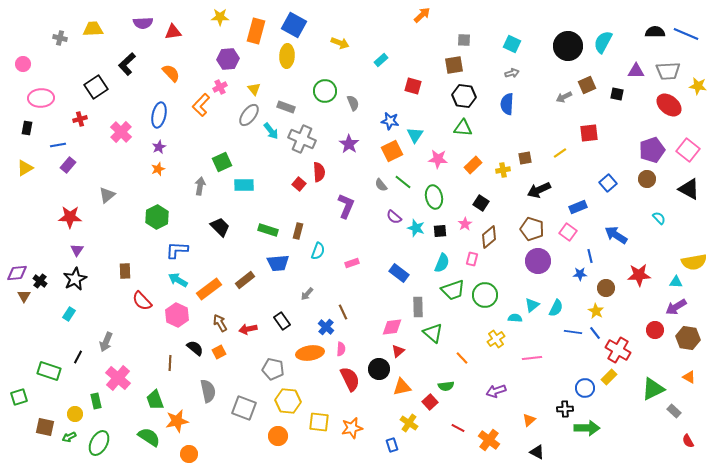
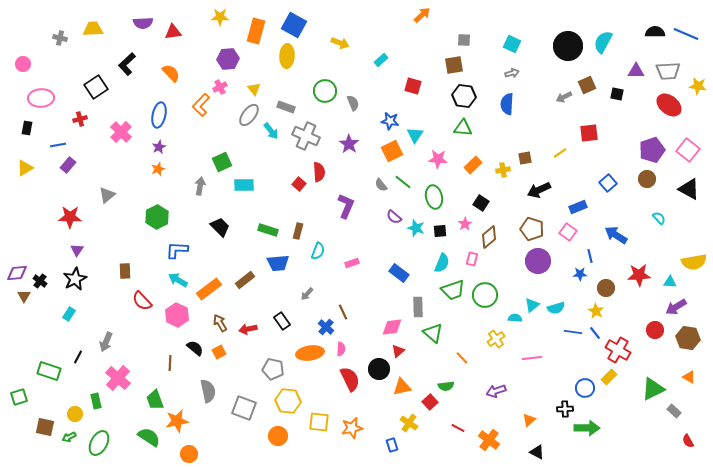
gray cross at (302, 139): moved 4 px right, 3 px up
cyan triangle at (676, 282): moved 6 px left
cyan semicircle at (556, 308): rotated 48 degrees clockwise
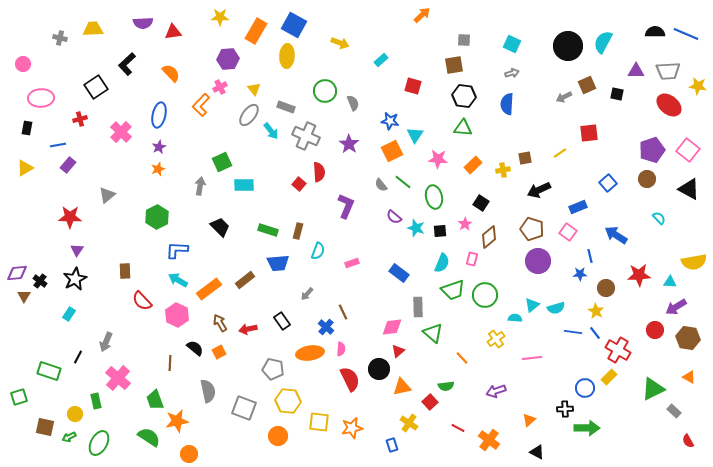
orange rectangle at (256, 31): rotated 15 degrees clockwise
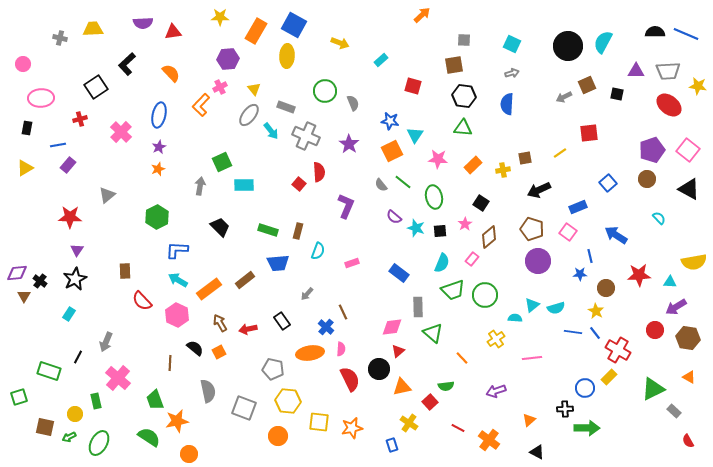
pink rectangle at (472, 259): rotated 24 degrees clockwise
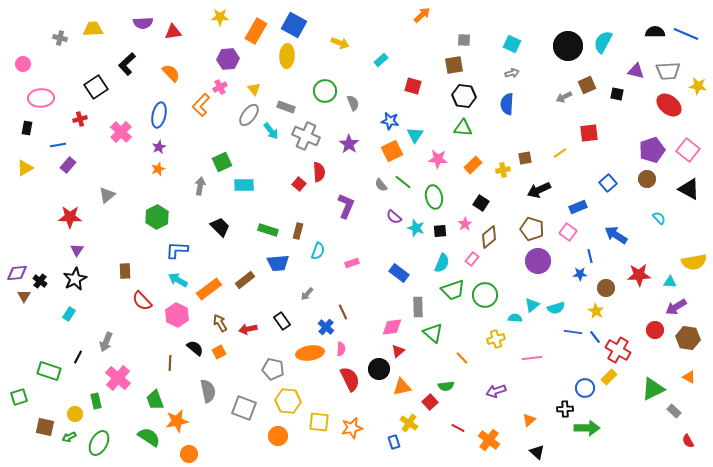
purple triangle at (636, 71): rotated 12 degrees clockwise
blue line at (595, 333): moved 4 px down
yellow cross at (496, 339): rotated 18 degrees clockwise
blue rectangle at (392, 445): moved 2 px right, 3 px up
black triangle at (537, 452): rotated 14 degrees clockwise
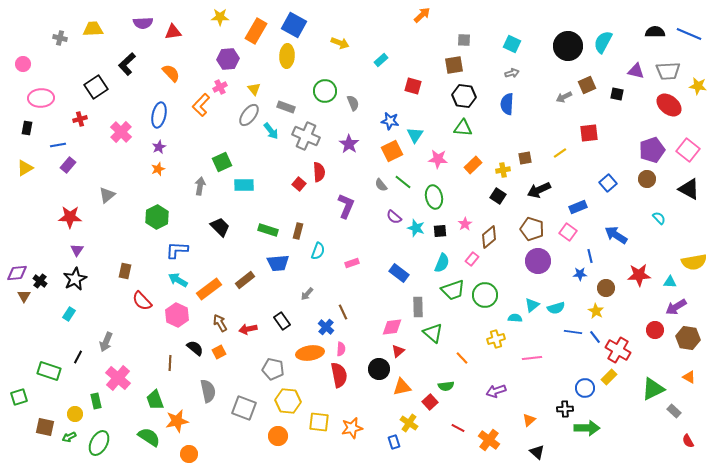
blue line at (686, 34): moved 3 px right
black square at (481, 203): moved 17 px right, 7 px up
brown rectangle at (125, 271): rotated 14 degrees clockwise
red semicircle at (350, 379): moved 11 px left, 4 px up; rotated 15 degrees clockwise
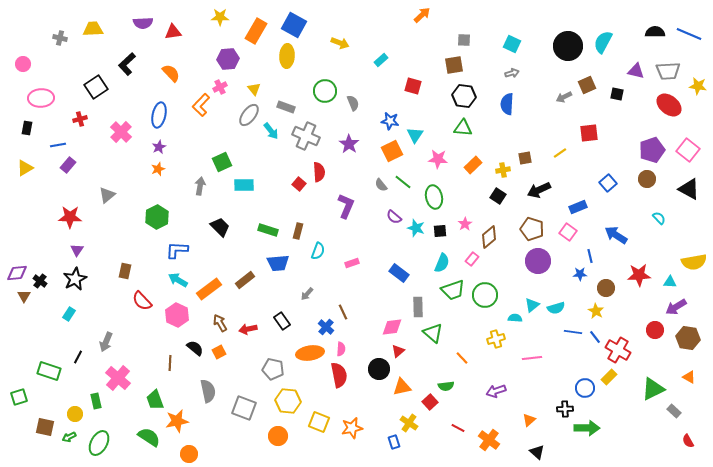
yellow square at (319, 422): rotated 15 degrees clockwise
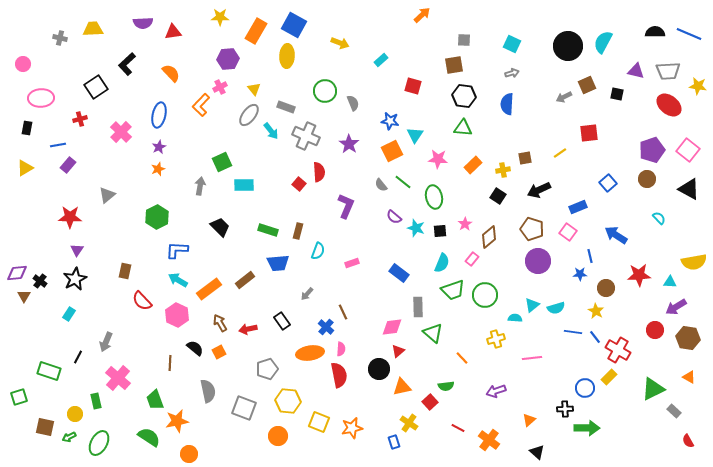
gray pentagon at (273, 369): moved 6 px left; rotated 30 degrees counterclockwise
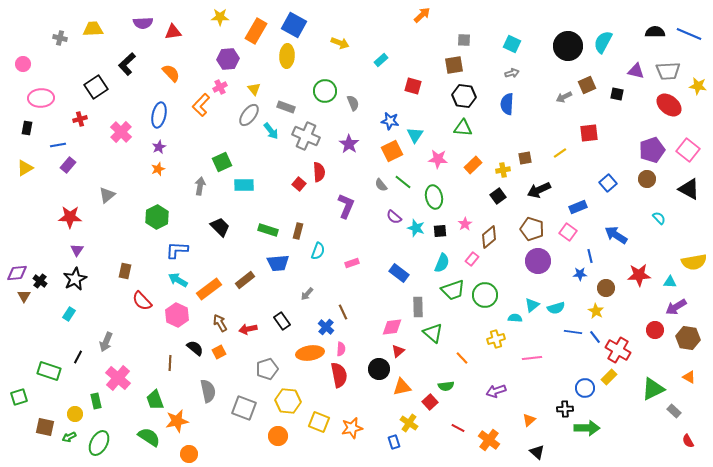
black square at (498, 196): rotated 21 degrees clockwise
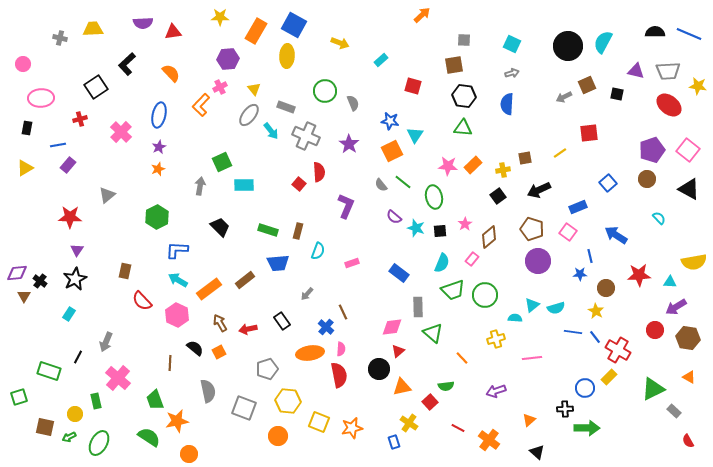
pink star at (438, 159): moved 10 px right, 7 px down
